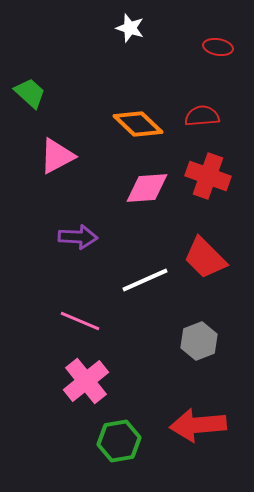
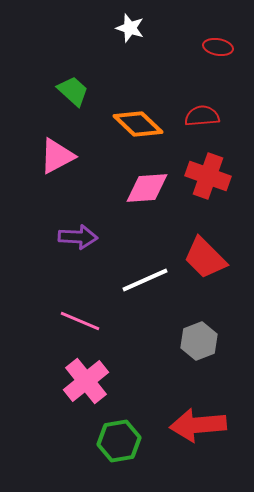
green trapezoid: moved 43 px right, 2 px up
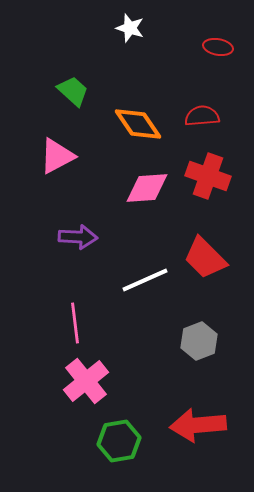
orange diamond: rotated 12 degrees clockwise
pink line: moved 5 px left, 2 px down; rotated 60 degrees clockwise
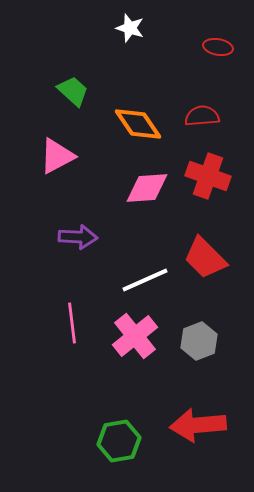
pink line: moved 3 px left
pink cross: moved 49 px right, 45 px up
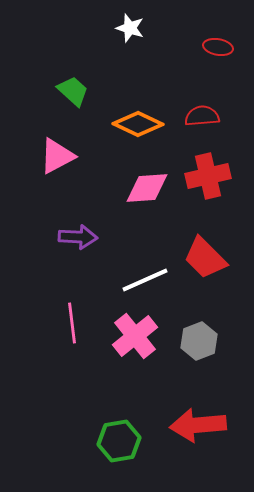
orange diamond: rotated 30 degrees counterclockwise
red cross: rotated 33 degrees counterclockwise
